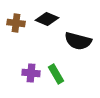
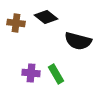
black diamond: moved 1 px left, 2 px up; rotated 15 degrees clockwise
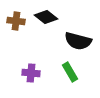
brown cross: moved 2 px up
green rectangle: moved 14 px right, 2 px up
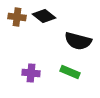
black diamond: moved 2 px left, 1 px up
brown cross: moved 1 px right, 4 px up
green rectangle: rotated 36 degrees counterclockwise
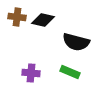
black diamond: moved 1 px left, 4 px down; rotated 25 degrees counterclockwise
black semicircle: moved 2 px left, 1 px down
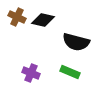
brown cross: rotated 18 degrees clockwise
purple cross: rotated 18 degrees clockwise
